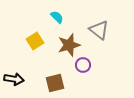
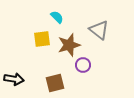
yellow square: moved 7 px right, 2 px up; rotated 24 degrees clockwise
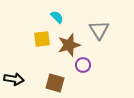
gray triangle: rotated 20 degrees clockwise
brown square: rotated 30 degrees clockwise
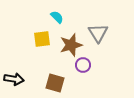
gray triangle: moved 1 px left, 3 px down
brown star: moved 2 px right
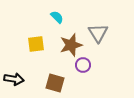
yellow square: moved 6 px left, 5 px down
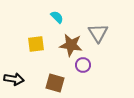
brown star: rotated 25 degrees clockwise
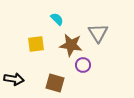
cyan semicircle: moved 2 px down
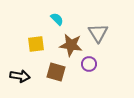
purple circle: moved 6 px right, 1 px up
black arrow: moved 6 px right, 3 px up
brown square: moved 1 px right, 11 px up
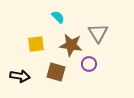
cyan semicircle: moved 1 px right, 2 px up
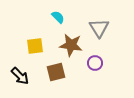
gray triangle: moved 1 px right, 5 px up
yellow square: moved 1 px left, 2 px down
purple circle: moved 6 px right, 1 px up
brown square: rotated 30 degrees counterclockwise
black arrow: rotated 36 degrees clockwise
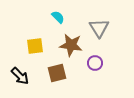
brown square: moved 1 px right, 1 px down
